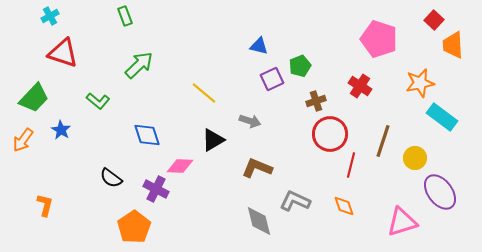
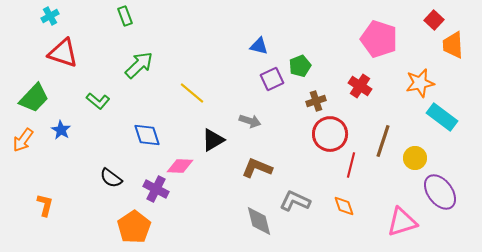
yellow line: moved 12 px left
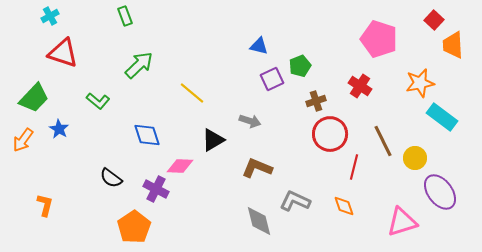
blue star: moved 2 px left, 1 px up
brown line: rotated 44 degrees counterclockwise
red line: moved 3 px right, 2 px down
